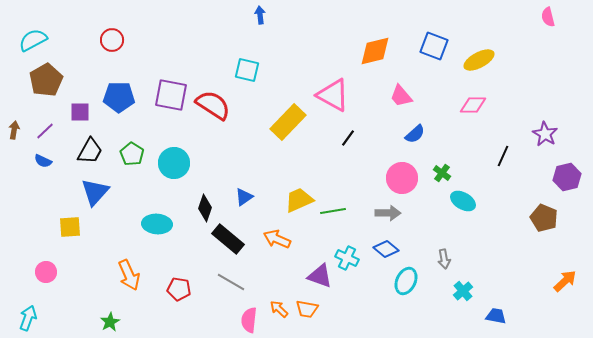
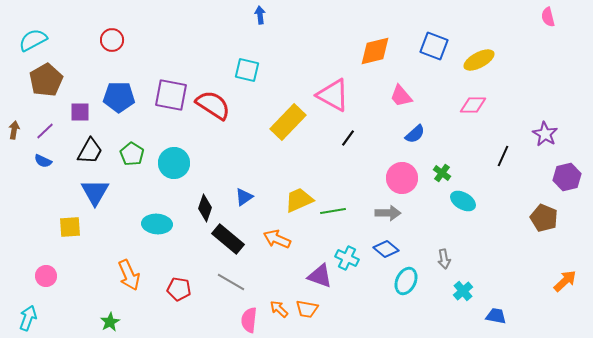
blue triangle at (95, 192): rotated 12 degrees counterclockwise
pink circle at (46, 272): moved 4 px down
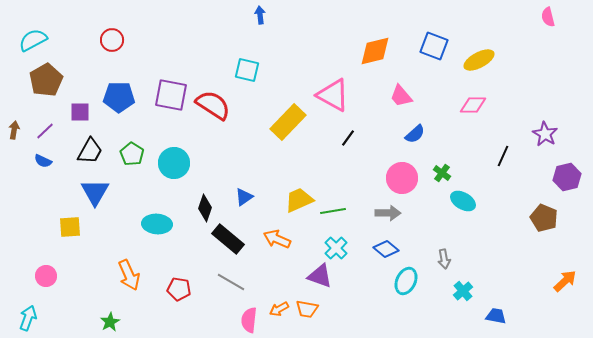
cyan cross at (347, 258): moved 11 px left, 10 px up; rotated 20 degrees clockwise
orange arrow at (279, 309): rotated 72 degrees counterclockwise
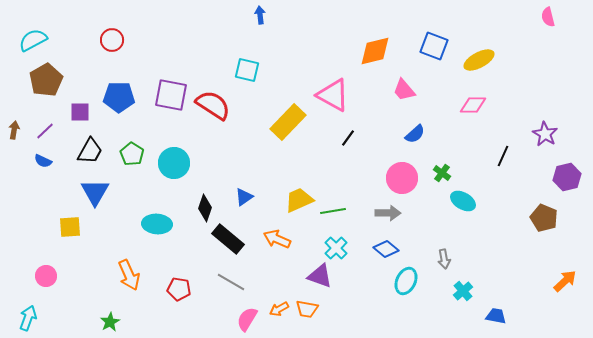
pink trapezoid at (401, 96): moved 3 px right, 6 px up
pink semicircle at (249, 320): moved 2 px left, 1 px up; rotated 25 degrees clockwise
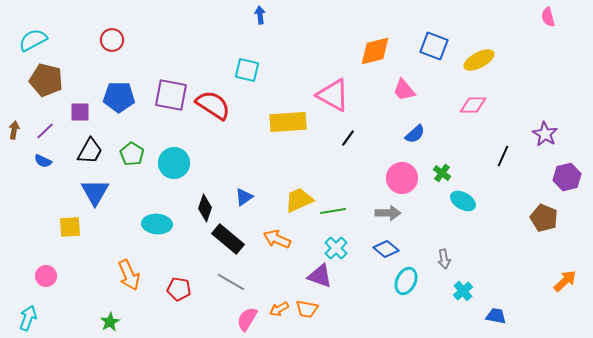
brown pentagon at (46, 80): rotated 28 degrees counterclockwise
yellow rectangle at (288, 122): rotated 42 degrees clockwise
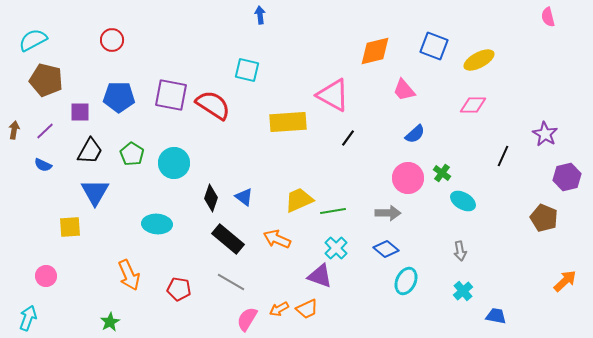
blue semicircle at (43, 161): moved 4 px down
pink circle at (402, 178): moved 6 px right
blue triangle at (244, 197): rotated 48 degrees counterclockwise
black diamond at (205, 208): moved 6 px right, 10 px up
gray arrow at (444, 259): moved 16 px right, 8 px up
orange trapezoid at (307, 309): rotated 35 degrees counterclockwise
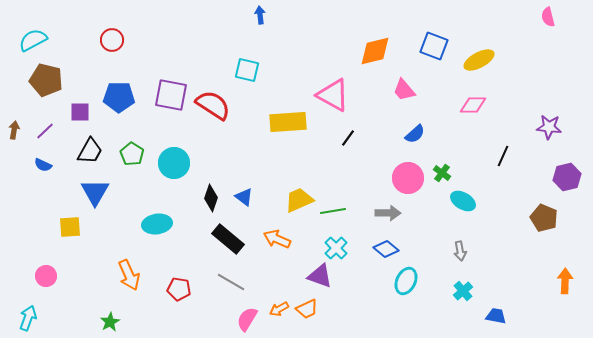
purple star at (545, 134): moved 4 px right, 7 px up; rotated 25 degrees counterclockwise
cyan ellipse at (157, 224): rotated 12 degrees counterclockwise
orange arrow at (565, 281): rotated 45 degrees counterclockwise
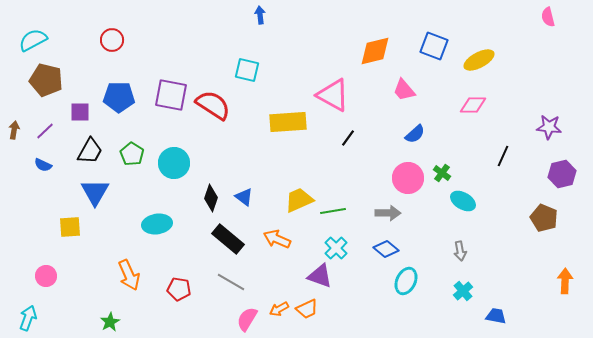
purple hexagon at (567, 177): moved 5 px left, 3 px up
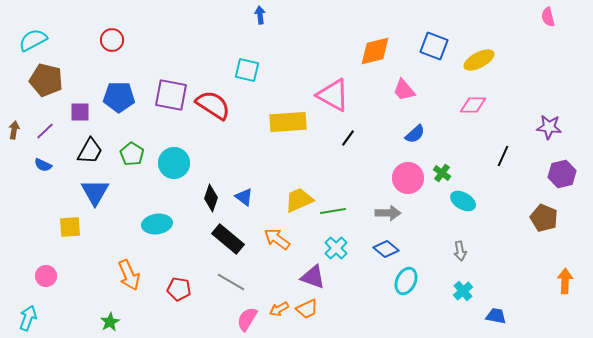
orange arrow at (277, 239): rotated 12 degrees clockwise
purple triangle at (320, 276): moved 7 px left, 1 px down
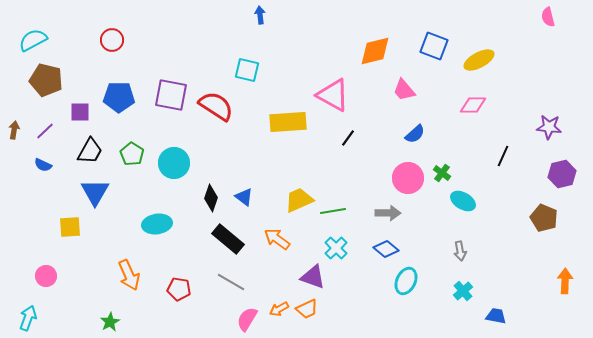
red semicircle at (213, 105): moved 3 px right, 1 px down
